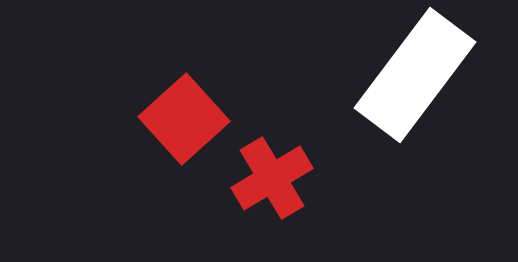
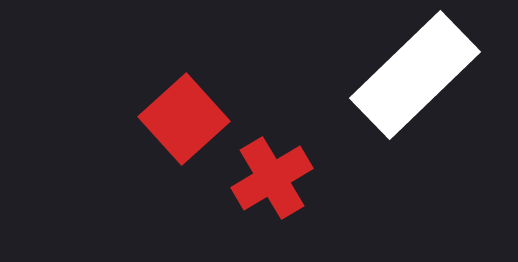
white rectangle: rotated 9 degrees clockwise
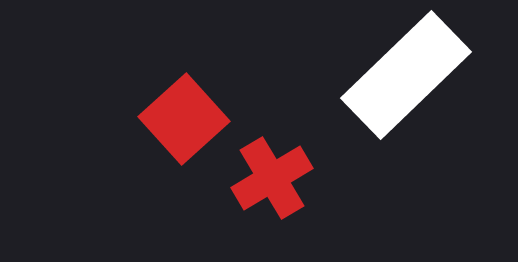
white rectangle: moved 9 px left
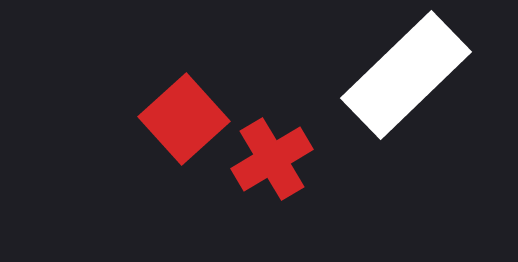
red cross: moved 19 px up
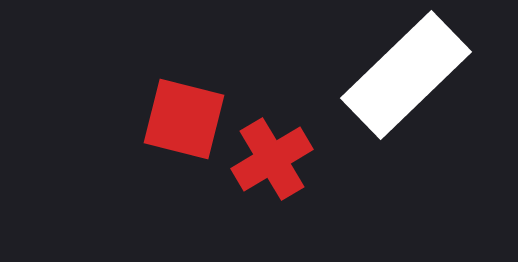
red square: rotated 34 degrees counterclockwise
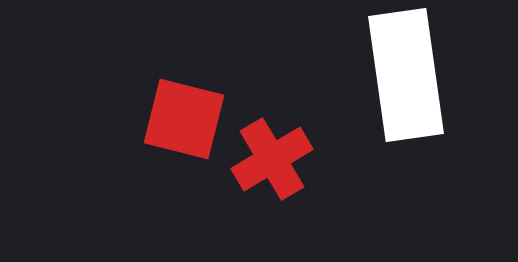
white rectangle: rotated 54 degrees counterclockwise
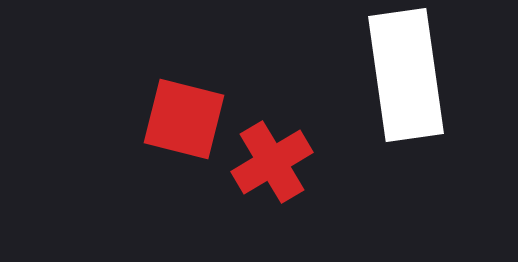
red cross: moved 3 px down
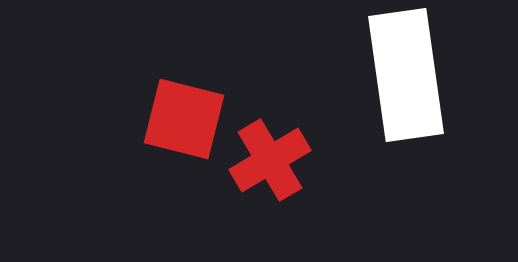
red cross: moved 2 px left, 2 px up
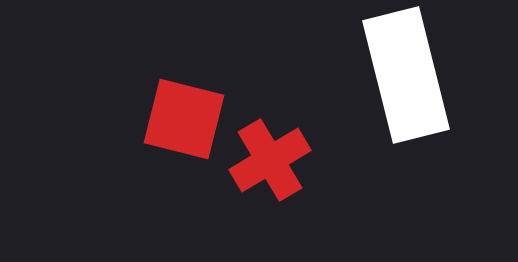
white rectangle: rotated 6 degrees counterclockwise
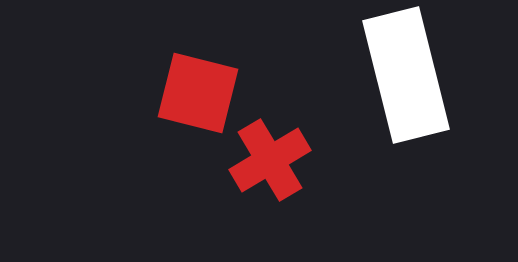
red square: moved 14 px right, 26 px up
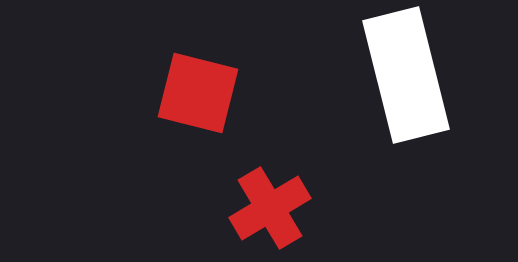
red cross: moved 48 px down
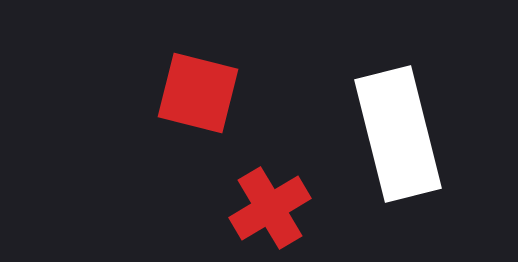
white rectangle: moved 8 px left, 59 px down
